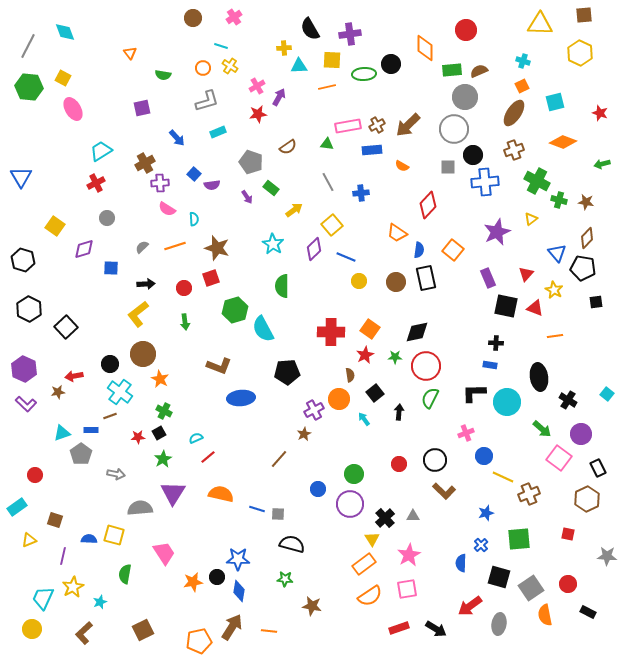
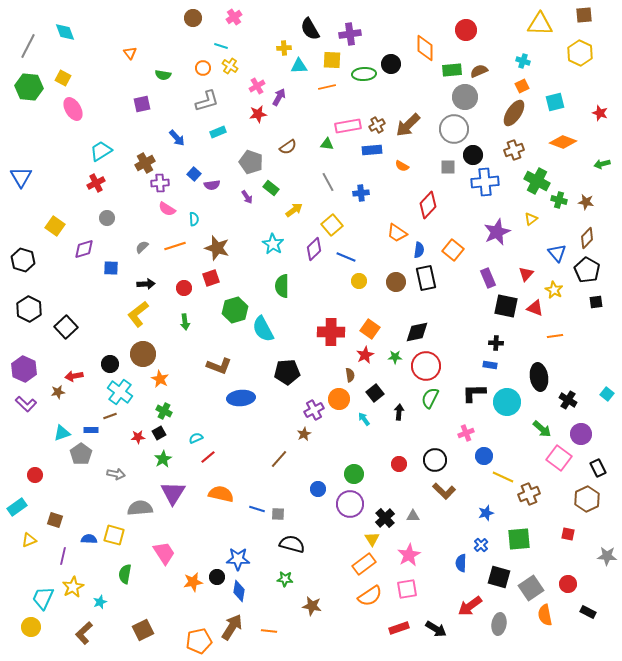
purple square at (142, 108): moved 4 px up
black pentagon at (583, 268): moved 4 px right, 2 px down; rotated 20 degrees clockwise
yellow circle at (32, 629): moved 1 px left, 2 px up
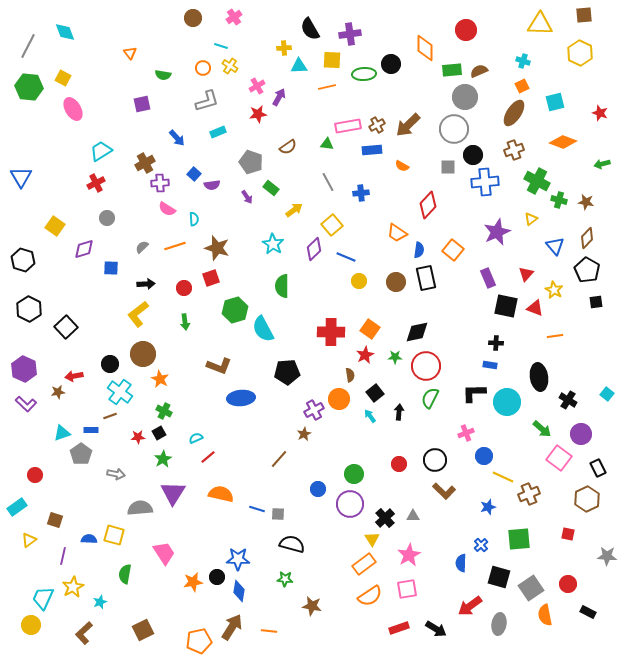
blue triangle at (557, 253): moved 2 px left, 7 px up
cyan arrow at (364, 419): moved 6 px right, 3 px up
blue star at (486, 513): moved 2 px right, 6 px up
yellow triangle at (29, 540): rotated 14 degrees counterclockwise
yellow circle at (31, 627): moved 2 px up
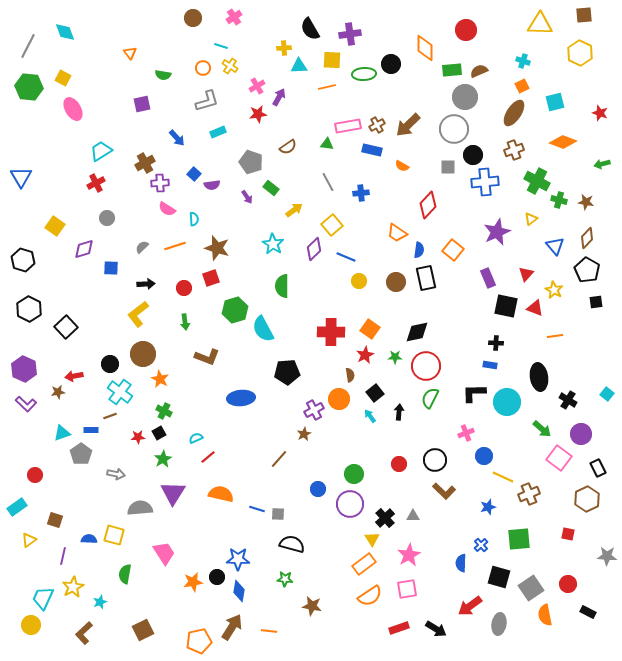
blue rectangle at (372, 150): rotated 18 degrees clockwise
brown L-shape at (219, 366): moved 12 px left, 9 px up
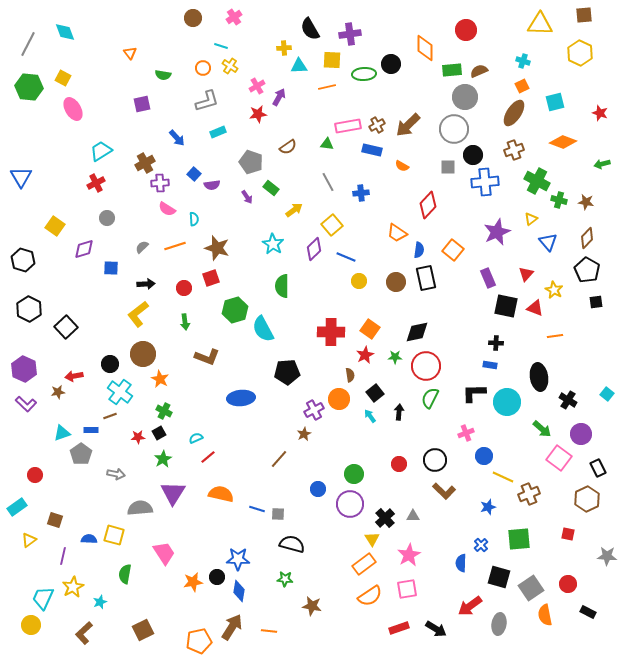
gray line at (28, 46): moved 2 px up
blue triangle at (555, 246): moved 7 px left, 4 px up
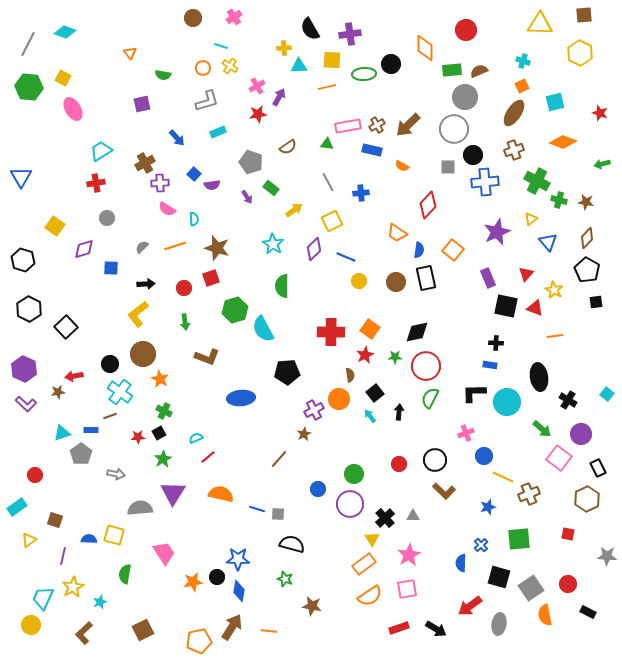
cyan diamond at (65, 32): rotated 50 degrees counterclockwise
red cross at (96, 183): rotated 18 degrees clockwise
yellow square at (332, 225): moved 4 px up; rotated 15 degrees clockwise
green star at (285, 579): rotated 14 degrees clockwise
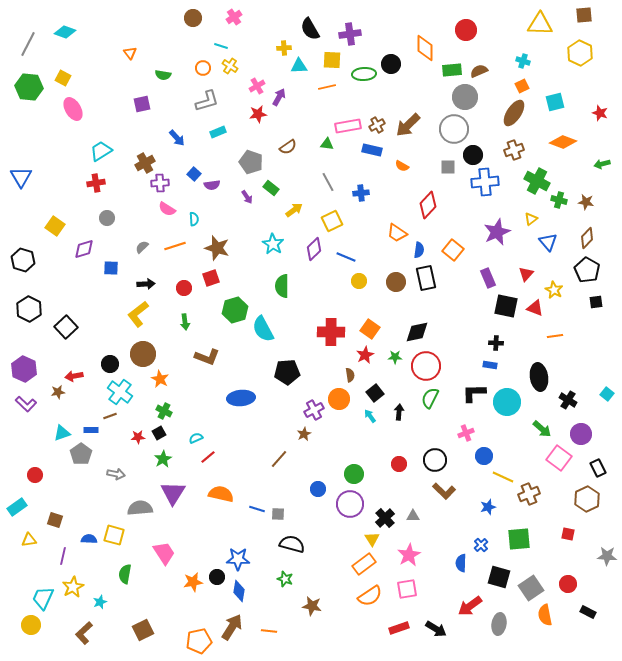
yellow triangle at (29, 540): rotated 28 degrees clockwise
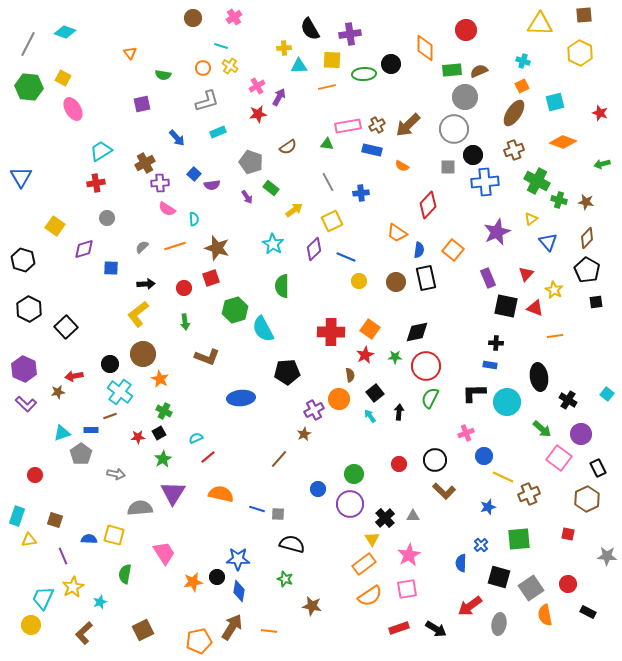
cyan rectangle at (17, 507): moved 9 px down; rotated 36 degrees counterclockwise
purple line at (63, 556): rotated 36 degrees counterclockwise
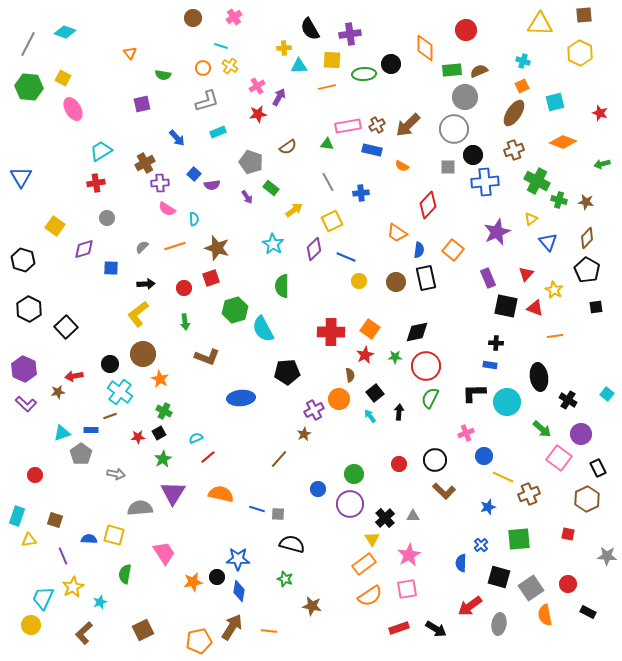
black square at (596, 302): moved 5 px down
